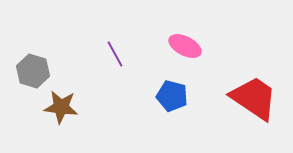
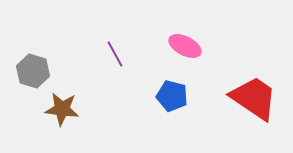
brown star: moved 1 px right, 2 px down
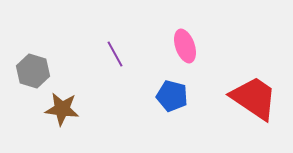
pink ellipse: rotated 44 degrees clockwise
